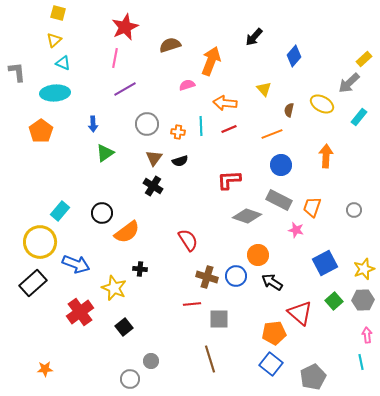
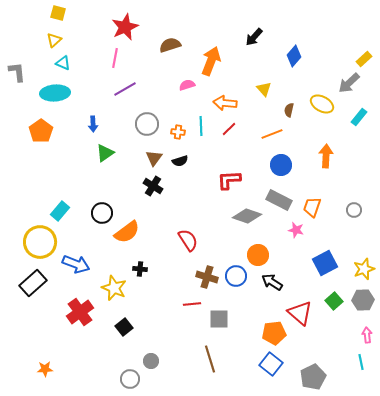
red line at (229, 129): rotated 21 degrees counterclockwise
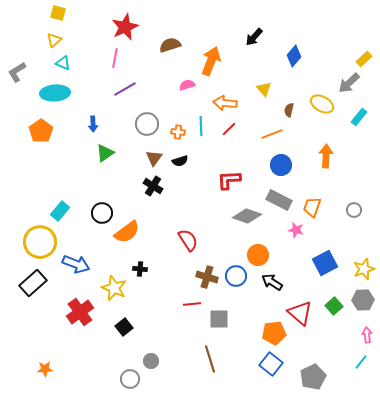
gray L-shape at (17, 72): rotated 115 degrees counterclockwise
green square at (334, 301): moved 5 px down
cyan line at (361, 362): rotated 49 degrees clockwise
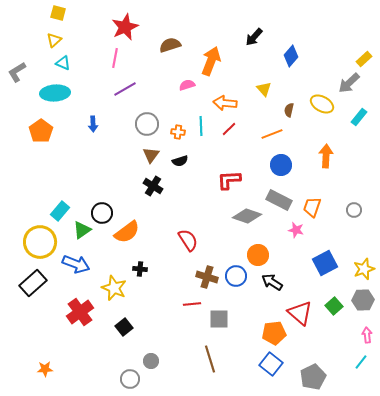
blue diamond at (294, 56): moved 3 px left
green triangle at (105, 153): moved 23 px left, 77 px down
brown triangle at (154, 158): moved 3 px left, 3 px up
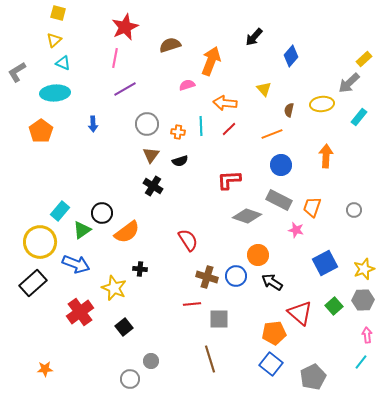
yellow ellipse at (322, 104): rotated 35 degrees counterclockwise
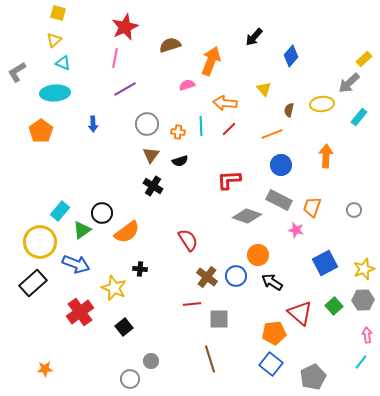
brown cross at (207, 277): rotated 20 degrees clockwise
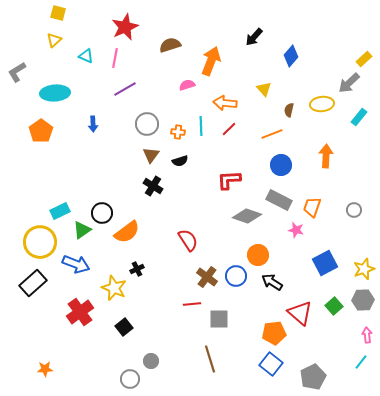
cyan triangle at (63, 63): moved 23 px right, 7 px up
cyan rectangle at (60, 211): rotated 24 degrees clockwise
black cross at (140, 269): moved 3 px left; rotated 32 degrees counterclockwise
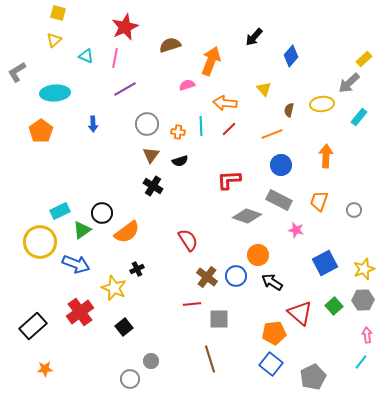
orange trapezoid at (312, 207): moved 7 px right, 6 px up
black rectangle at (33, 283): moved 43 px down
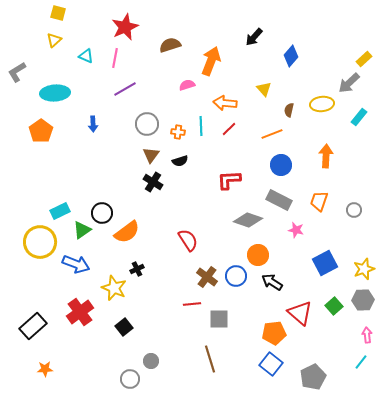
black cross at (153, 186): moved 4 px up
gray diamond at (247, 216): moved 1 px right, 4 px down
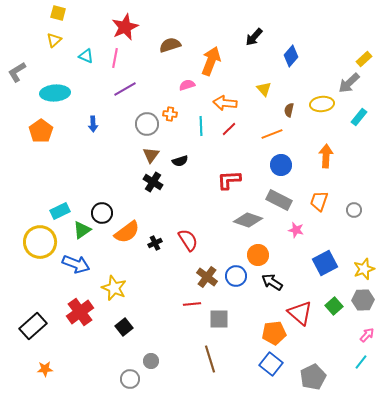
orange cross at (178, 132): moved 8 px left, 18 px up
black cross at (137, 269): moved 18 px right, 26 px up
pink arrow at (367, 335): rotated 49 degrees clockwise
